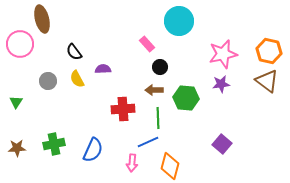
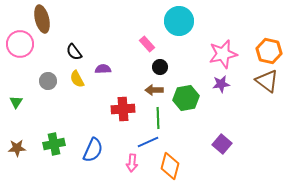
green hexagon: rotated 15 degrees counterclockwise
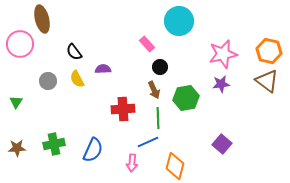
brown arrow: rotated 114 degrees counterclockwise
orange diamond: moved 5 px right
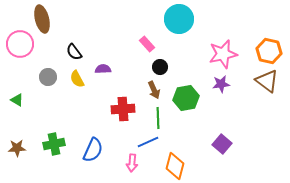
cyan circle: moved 2 px up
gray circle: moved 4 px up
green triangle: moved 1 px right, 2 px up; rotated 32 degrees counterclockwise
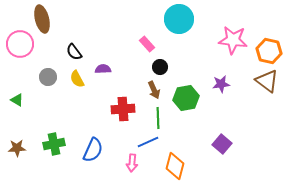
pink star: moved 10 px right, 14 px up; rotated 20 degrees clockwise
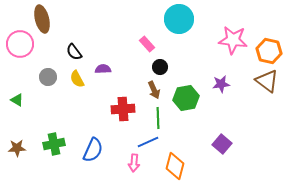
pink arrow: moved 2 px right
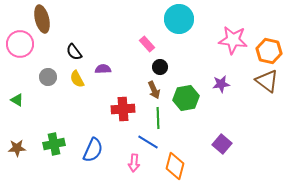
blue line: rotated 55 degrees clockwise
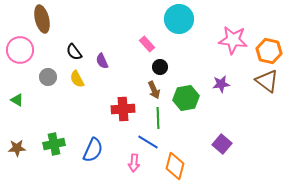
pink circle: moved 6 px down
purple semicircle: moved 1 px left, 8 px up; rotated 112 degrees counterclockwise
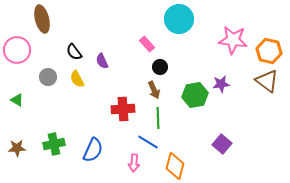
pink circle: moved 3 px left
green hexagon: moved 9 px right, 3 px up
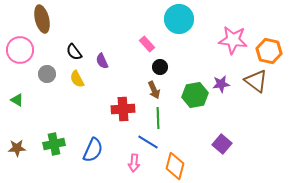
pink circle: moved 3 px right
gray circle: moved 1 px left, 3 px up
brown triangle: moved 11 px left
